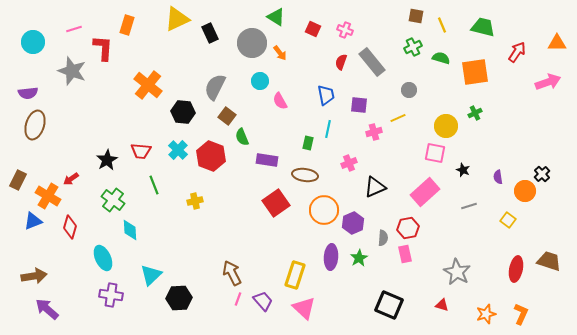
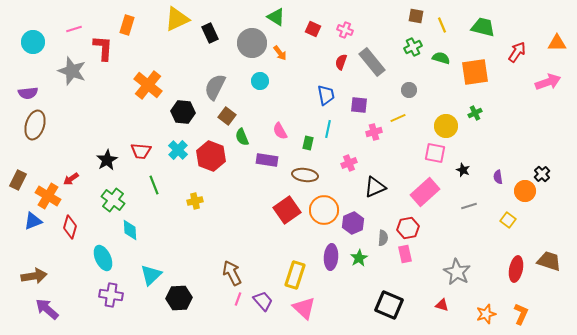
pink semicircle at (280, 101): moved 30 px down
red square at (276, 203): moved 11 px right, 7 px down
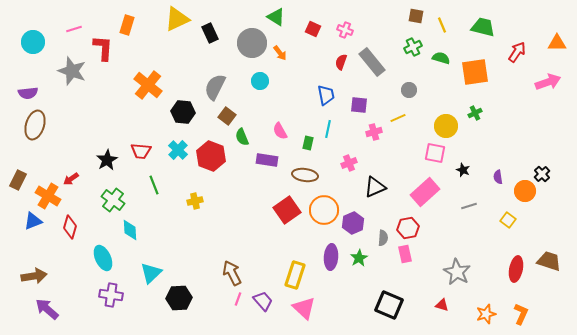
cyan triangle at (151, 275): moved 2 px up
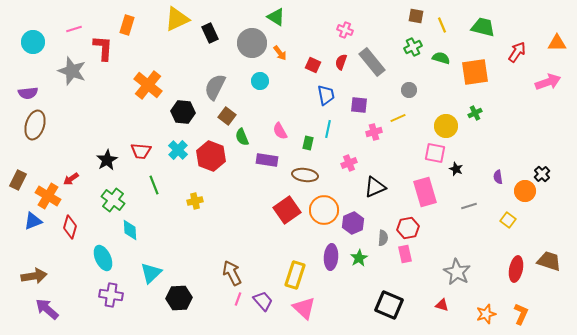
red square at (313, 29): moved 36 px down
black star at (463, 170): moved 7 px left, 1 px up
pink rectangle at (425, 192): rotated 64 degrees counterclockwise
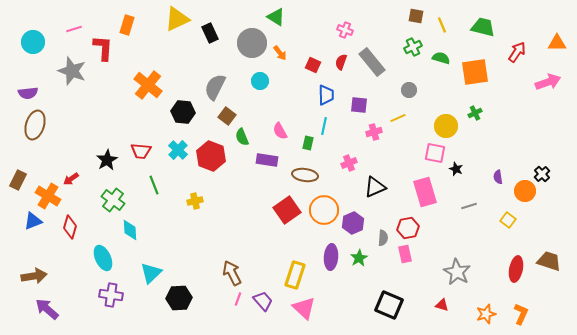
blue trapezoid at (326, 95): rotated 10 degrees clockwise
cyan line at (328, 129): moved 4 px left, 3 px up
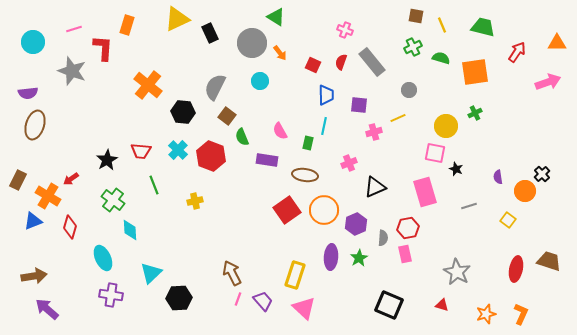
purple hexagon at (353, 223): moved 3 px right, 1 px down
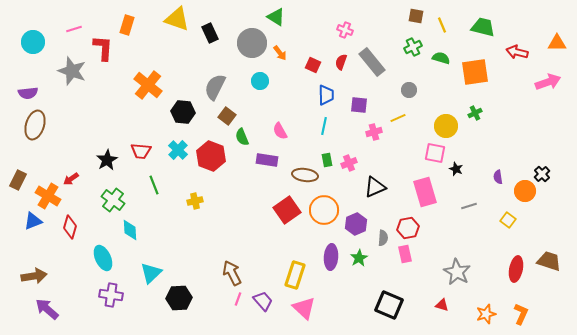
yellow triangle at (177, 19): rotated 44 degrees clockwise
red arrow at (517, 52): rotated 110 degrees counterclockwise
green rectangle at (308, 143): moved 19 px right, 17 px down; rotated 24 degrees counterclockwise
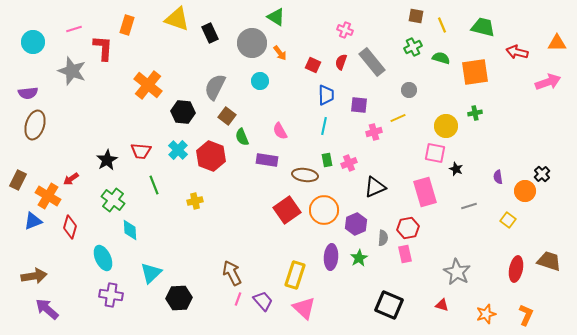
green cross at (475, 113): rotated 16 degrees clockwise
orange L-shape at (521, 314): moved 5 px right, 1 px down
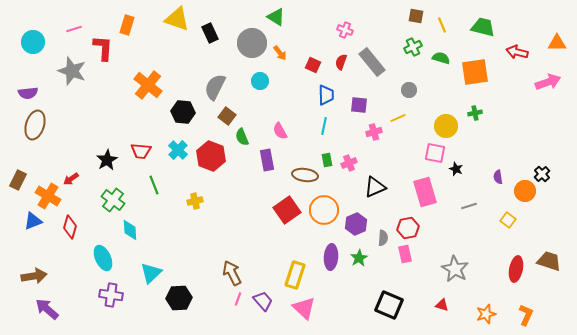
purple rectangle at (267, 160): rotated 70 degrees clockwise
gray star at (457, 272): moved 2 px left, 3 px up
